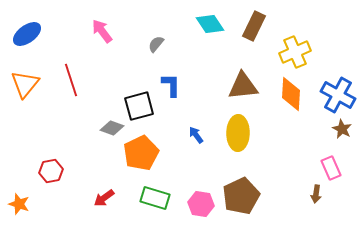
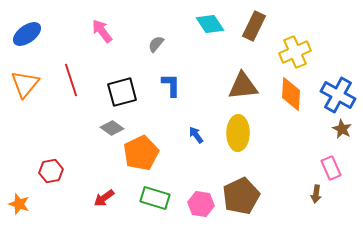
black square: moved 17 px left, 14 px up
gray diamond: rotated 15 degrees clockwise
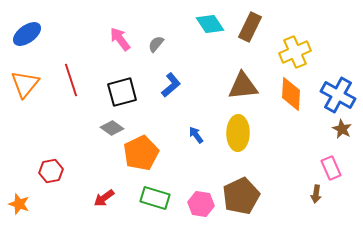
brown rectangle: moved 4 px left, 1 px down
pink arrow: moved 18 px right, 8 px down
blue L-shape: rotated 50 degrees clockwise
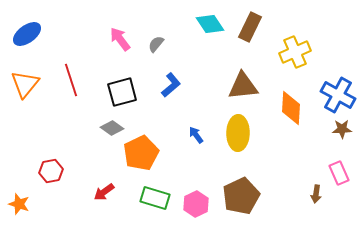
orange diamond: moved 14 px down
brown star: rotated 30 degrees counterclockwise
pink rectangle: moved 8 px right, 5 px down
red arrow: moved 6 px up
pink hexagon: moved 5 px left; rotated 25 degrees clockwise
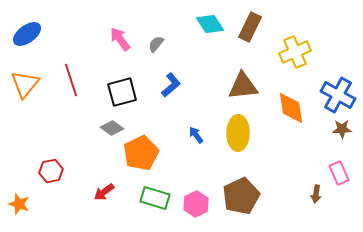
orange diamond: rotated 12 degrees counterclockwise
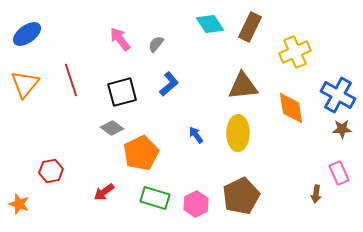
blue L-shape: moved 2 px left, 1 px up
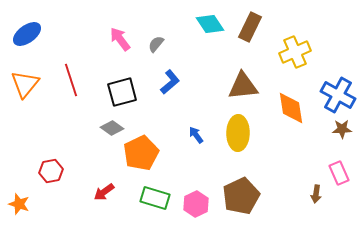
blue L-shape: moved 1 px right, 2 px up
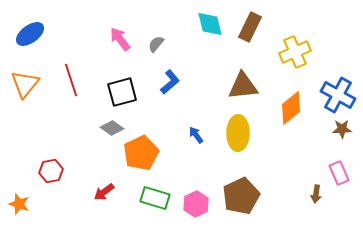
cyan diamond: rotated 20 degrees clockwise
blue ellipse: moved 3 px right
orange diamond: rotated 60 degrees clockwise
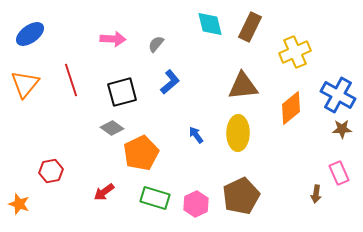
pink arrow: moved 7 px left; rotated 130 degrees clockwise
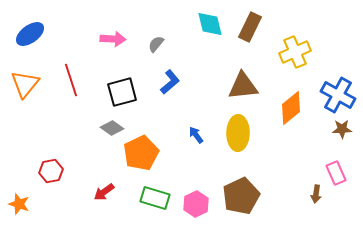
pink rectangle: moved 3 px left
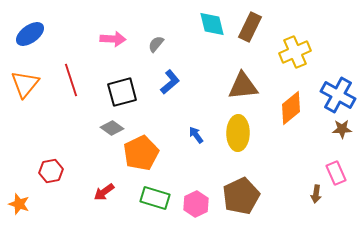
cyan diamond: moved 2 px right
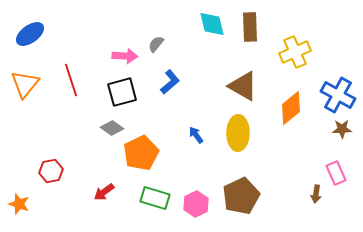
brown rectangle: rotated 28 degrees counterclockwise
pink arrow: moved 12 px right, 17 px down
brown triangle: rotated 36 degrees clockwise
